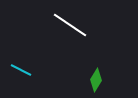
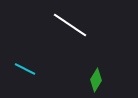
cyan line: moved 4 px right, 1 px up
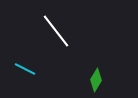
white line: moved 14 px left, 6 px down; rotated 18 degrees clockwise
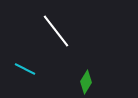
green diamond: moved 10 px left, 2 px down
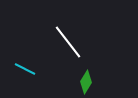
white line: moved 12 px right, 11 px down
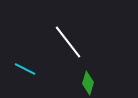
green diamond: moved 2 px right, 1 px down; rotated 15 degrees counterclockwise
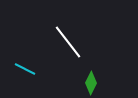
green diamond: moved 3 px right; rotated 10 degrees clockwise
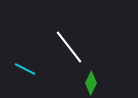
white line: moved 1 px right, 5 px down
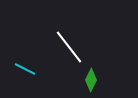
green diamond: moved 3 px up
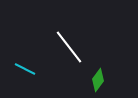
green diamond: moved 7 px right; rotated 10 degrees clockwise
